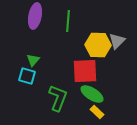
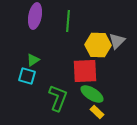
green triangle: rotated 16 degrees clockwise
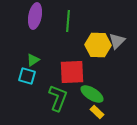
red square: moved 13 px left, 1 px down
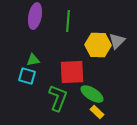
green triangle: rotated 24 degrees clockwise
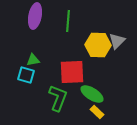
cyan square: moved 1 px left, 1 px up
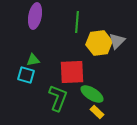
green line: moved 9 px right, 1 px down
yellow hexagon: moved 1 px right, 2 px up; rotated 10 degrees counterclockwise
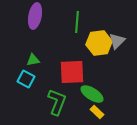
cyan square: moved 4 px down; rotated 12 degrees clockwise
green L-shape: moved 1 px left, 4 px down
